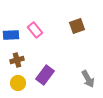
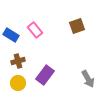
blue rectangle: rotated 35 degrees clockwise
brown cross: moved 1 px right, 1 px down
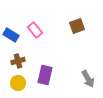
purple rectangle: rotated 24 degrees counterclockwise
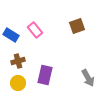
gray arrow: moved 1 px up
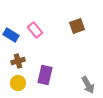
gray arrow: moved 7 px down
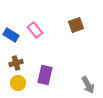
brown square: moved 1 px left, 1 px up
brown cross: moved 2 px left, 2 px down
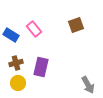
pink rectangle: moved 1 px left, 1 px up
purple rectangle: moved 4 px left, 8 px up
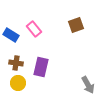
brown cross: rotated 24 degrees clockwise
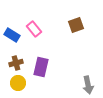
blue rectangle: moved 1 px right
brown cross: rotated 24 degrees counterclockwise
gray arrow: rotated 18 degrees clockwise
